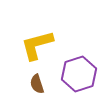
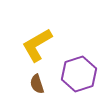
yellow L-shape: rotated 15 degrees counterclockwise
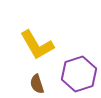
yellow L-shape: rotated 90 degrees counterclockwise
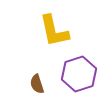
yellow L-shape: moved 17 px right, 14 px up; rotated 18 degrees clockwise
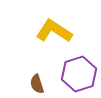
yellow L-shape: rotated 135 degrees clockwise
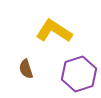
brown semicircle: moved 11 px left, 15 px up
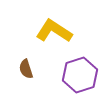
purple hexagon: moved 1 px right, 1 px down
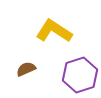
brown semicircle: rotated 84 degrees clockwise
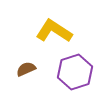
purple hexagon: moved 5 px left, 3 px up
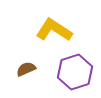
yellow L-shape: moved 1 px up
